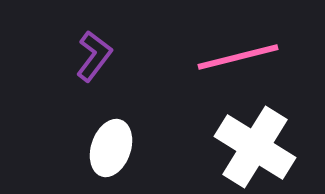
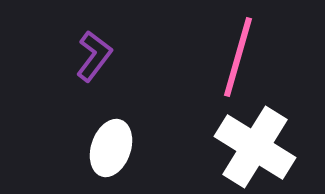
pink line: rotated 60 degrees counterclockwise
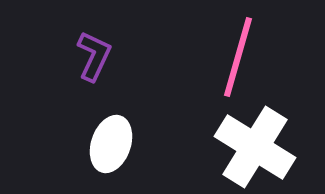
purple L-shape: rotated 12 degrees counterclockwise
white ellipse: moved 4 px up
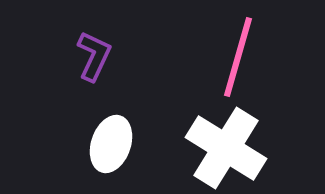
white cross: moved 29 px left, 1 px down
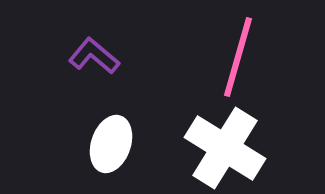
purple L-shape: rotated 75 degrees counterclockwise
white cross: moved 1 px left
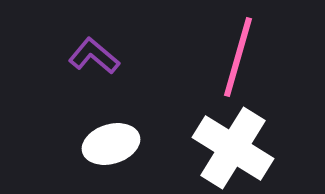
white ellipse: rotated 54 degrees clockwise
white cross: moved 8 px right
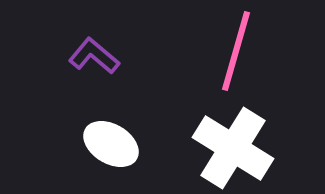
pink line: moved 2 px left, 6 px up
white ellipse: rotated 48 degrees clockwise
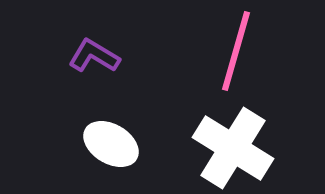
purple L-shape: rotated 9 degrees counterclockwise
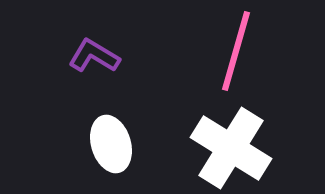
white ellipse: rotated 42 degrees clockwise
white cross: moved 2 px left
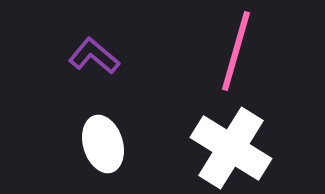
purple L-shape: rotated 9 degrees clockwise
white ellipse: moved 8 px left
